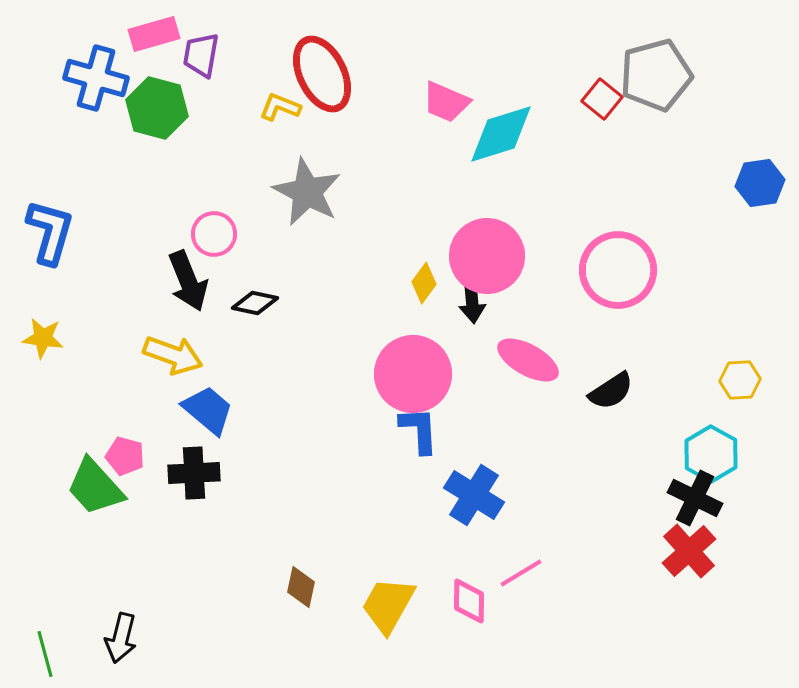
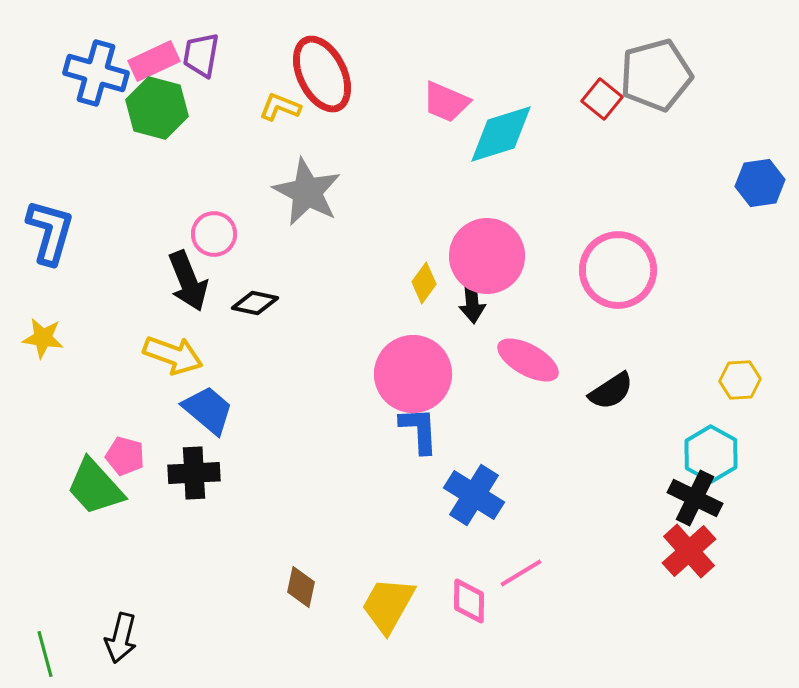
pink rectangle at (154, 34): moved 27 px down; rotated 9 degrees counterclockwise
blue cross at (96, 78): moved 5 px up
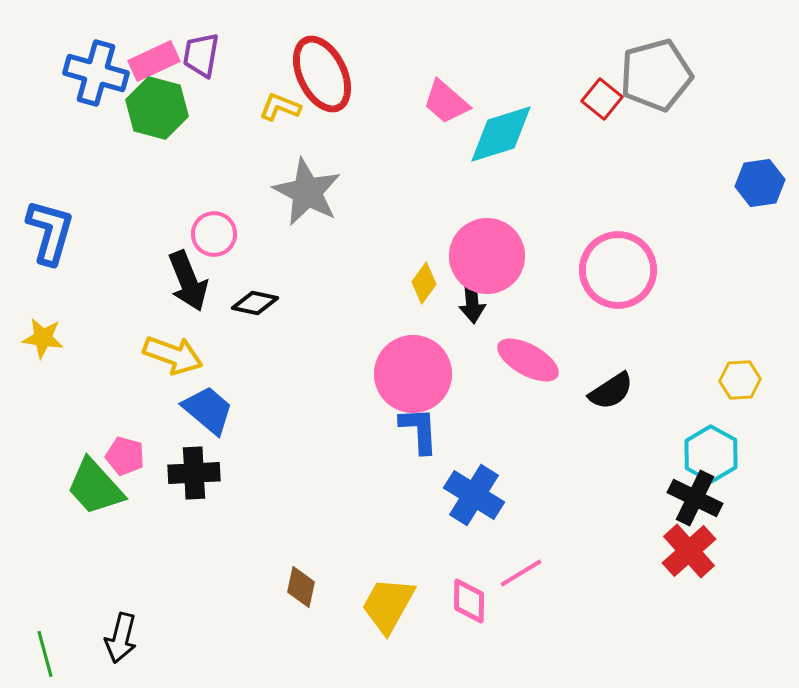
pink trapezoid at (446, 102): rotated 18 degrees clockwise
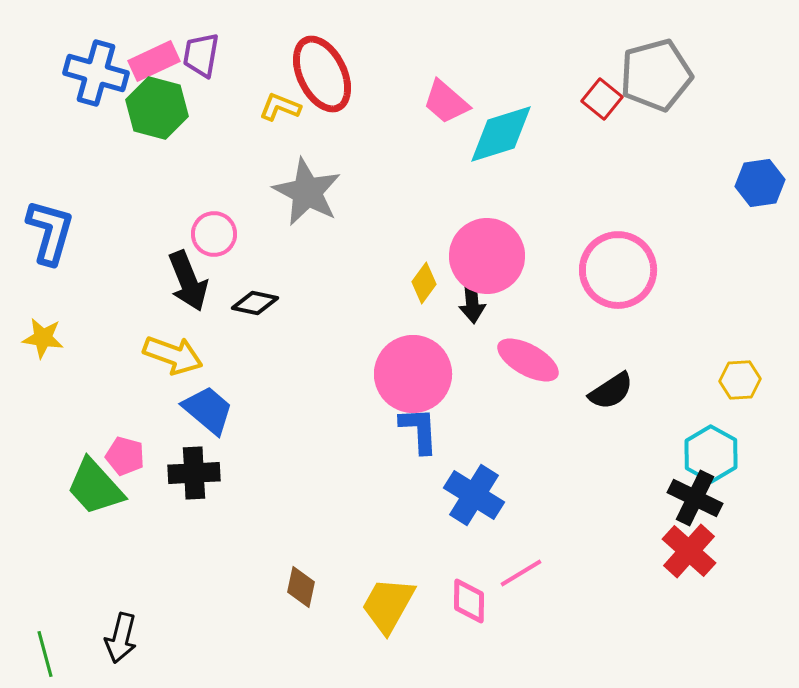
red cross at (689, 551): rotated 6 degrees counterclockwise
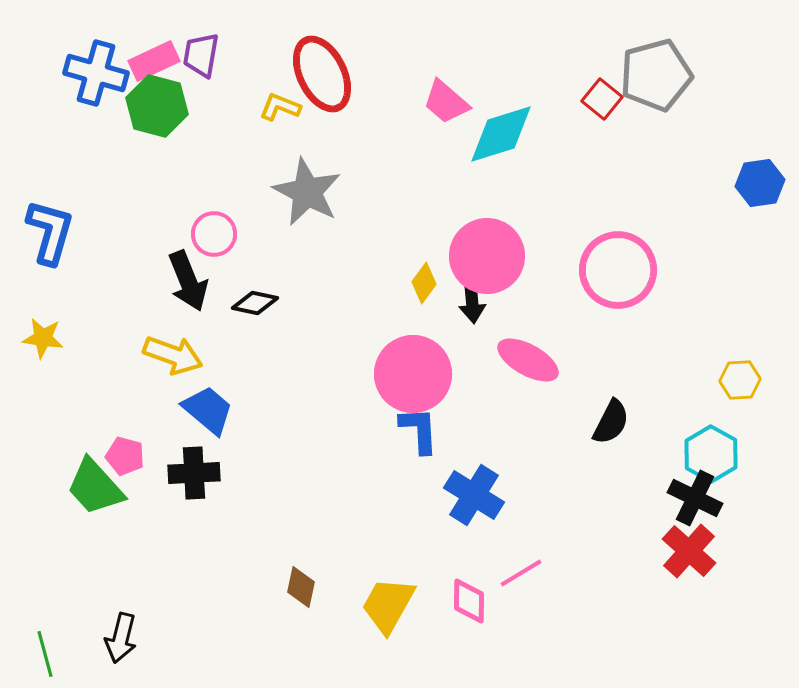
green hexagon at (157, 108): moved 2 px up
black semicircle at (611, 391): moved 31 px down; rotated 30 degrees counterclockwise
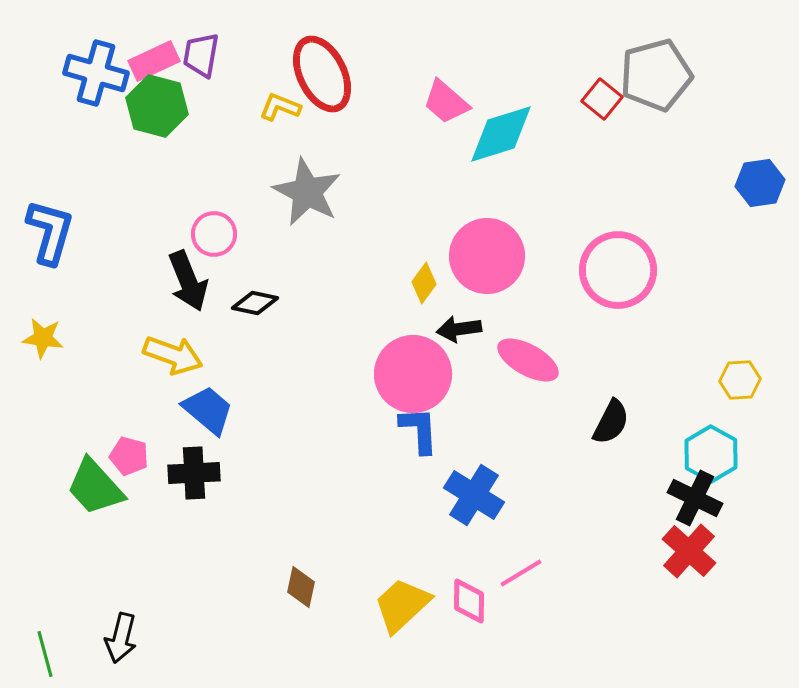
black arrow at (472, 301): moved 13 px left, 28 px down; rotated 87 degrees clockwise
pink pentagon at (125, 456): moved 4 px right
yellow trapezoid at (388, 605): moved 14 px right; rotated 18 degrees clockwise
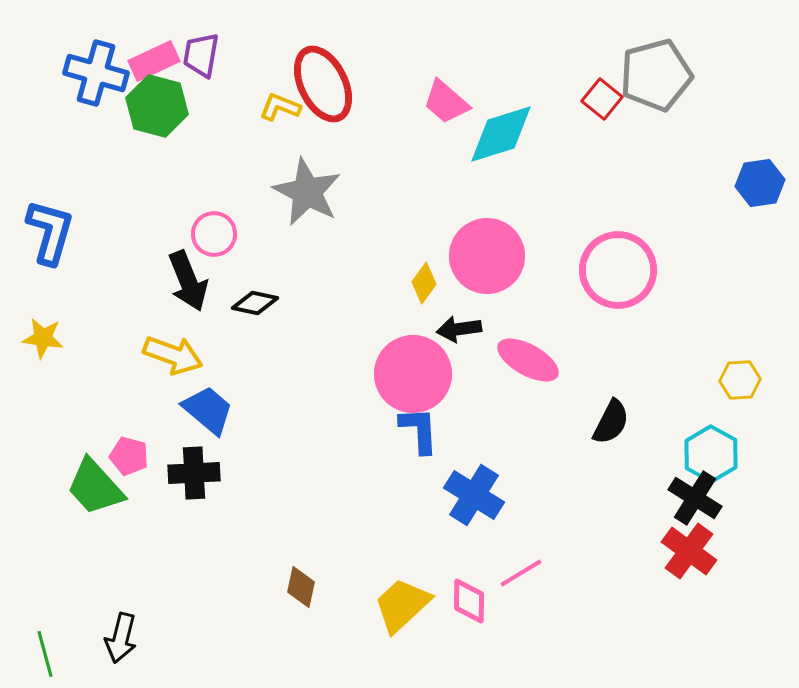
red ellipse at (322, 74): moved 1 px right, 10 px down
black cross at (695, 498): rotated 6 degrees clockwise
red cross at (689, 551): rotated 6 degrees counterclockwise
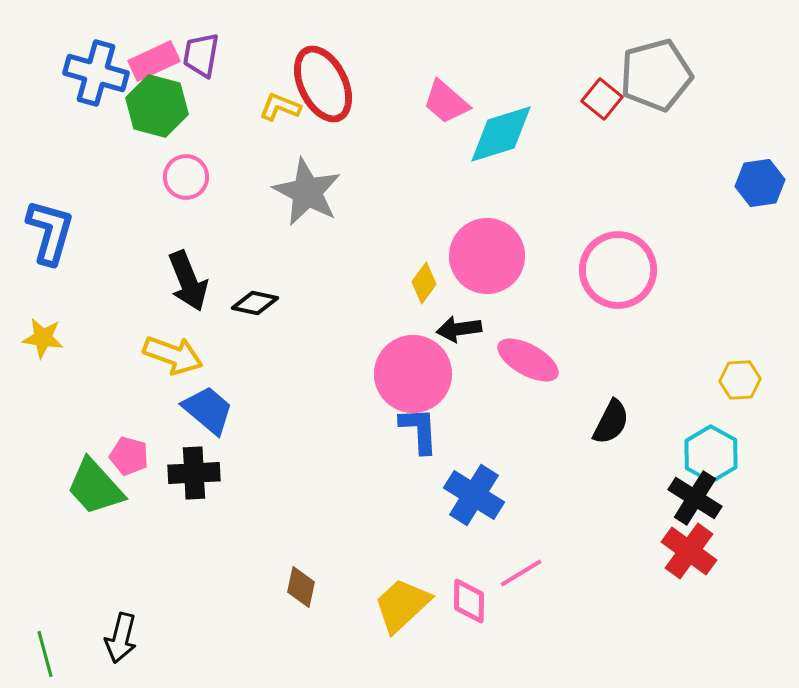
pink circle at (214, 234): moved 28 px left, 57 px up
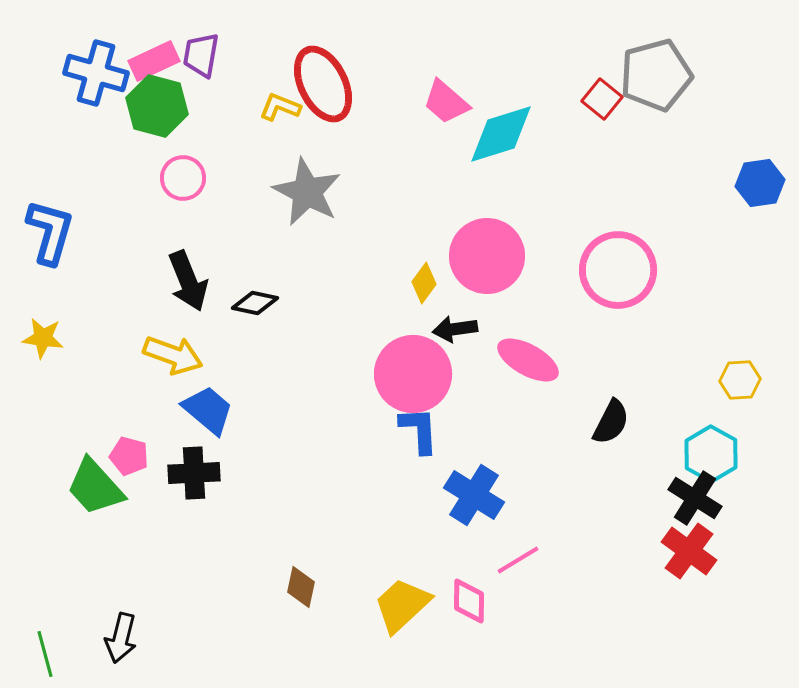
pink circle at (186, 177): moved 3 px left, 1 px down
black arrow at (459, 329): moved 4 px left
pink line at (521, 573): moved 3 px left, 13 px up
